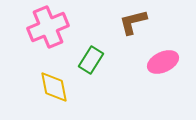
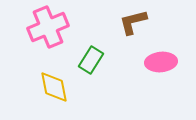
pink ellipse: moved 2 px left; rotated 20 degrees clockwise
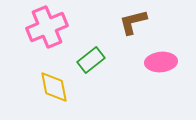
pink cross: moved 1 px left
green rectangle: rotated 20 degrees clockwise
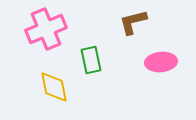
pink cross: moved 1 px left, 2 px down
green rectangle: rotated 64 degrees counterclockwise
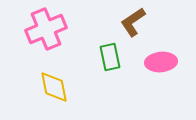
brown L-shape: rotated 20 degrees counterclockwise
green rectangle: moved 19 px right, 3 px up
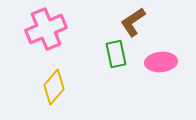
green rectangle: moved 6 px right, 3 px up
yellow diamond: rotated 52 degrees clockwise
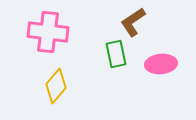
pink cross: moved 2 px right, 3 px down; rotated 30 degrees clockwise
pink ellipse: moved 2 px down
yellow diamond: moved 2 px right, 1 px up
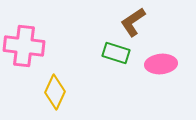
pink cross: moved 24 px left, 14 px down
green rectangle: moved 1 px up; rotated 60 degrees counterclockwise
yellow diamond: moved 1 px left, 6 px down; rotated 16 degrees counterclockwise
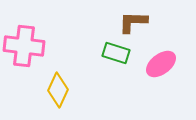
brown L-shape: rotated 36 degrees clockwise
pink ellipse: rotated 32 degrees counterclockwise
yellow diamond: moved 3 px right, 2 px up
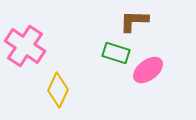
brown L-shape: moved 1 px right, 1 px up
pink cross: moved 1 px right; rotated 27 degrees clockwise
pink ellipse: moved 13 px left, 6 px down
